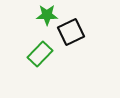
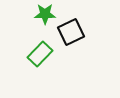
green star: moved 2 px left, 1 px up
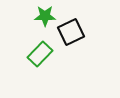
green star: moved 2 px down
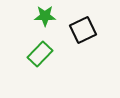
black square: moved 12 px right, 2 px up
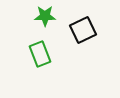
green rectangle: rotated 65 degrees counterclockwise
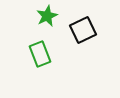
green star: moved 2 px right; rotated 25 degrees counterclockwise
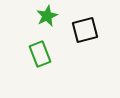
black square: moved 2 px right; rotated 12 degrees clockwise
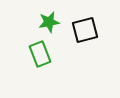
green star: moved 2 px right, 6 px down; rotated 15 degrees clockwise
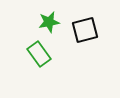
green rectangle: moved 1 px left; rotated 15 degrees counterclockwise
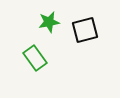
green rectangle: moved 4 px left, 4 px down
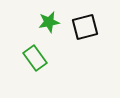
black square: moved 3 px up
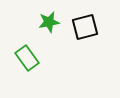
green rectangle: moved 8 px left
